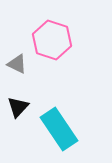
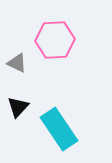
pink hexagon: moved 3 px right; rotated 21 degrees counterclockwise
gray triangle: moved 1 px up
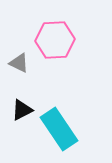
gray triangle: moved 2 px right
black triangle: moved 4 px right, 3 px down; rotated 20 degrees clockwise
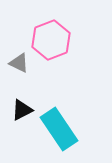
pink hexagon: moved 4 px left; rotated 18 degrees counterclockwise
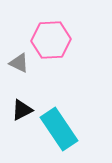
pink hexagon: rotated 18 degrees clockwise
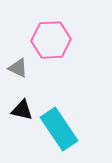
gray triangle: moved 1 px left, 5 px down
black triangle: rotated 40 degrees clockwise
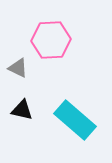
cyan rectangle: moved 16 px right, 9 px up; rotated 15 degrees counterclockwise
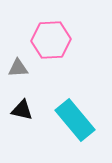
gray triangle: rotated 30 degrees counterclockwise
cyan rectangle: rotated 9 degrees clockwise
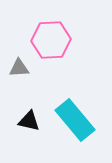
gray triangle: moved 1 px right
black triangle: moved 7 px right, 11 px down
